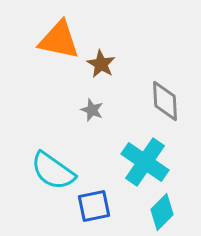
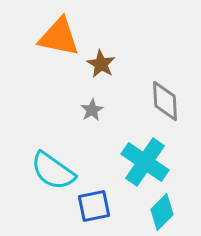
orange triangle: moved 3 px up
gray star: rotated 20 degrees clockwise
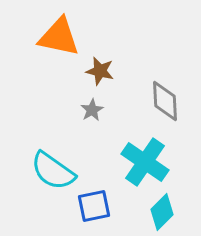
brown star: moved 1 px left, 7 px down; rotated 16 degrees counterclockwise
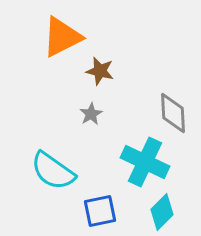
orange triangle: moved 3 px right; rotated 39 degrees counterclockwise
gray diamond: moved 8 px right, 12 px down
gray star: moved 1 px left, 4 px down
cyan cross: rotated 9 degrees counterclockwise
blue square: moved 6 px right, 5 px down
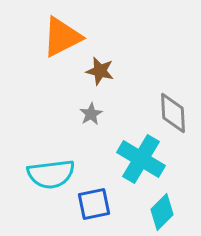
cyan cross: moved 4 px left, 3 px up; rotated 6 degrees clockwise
cyan semicircle: moved 2 px left, 3 px down; rotated 42 degrees counterclockwise
blue square: moved 6 px left, 7 px up
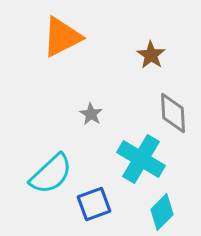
brown star: moved 51 px right, 16 px up; rotated 20 degrees clockwise
gray star: rotated 10 degrees counterclockwise
cyan semicircle: rotated 36 degrees counterclockwise
blue square: rotated 8 degrees counterclockwise
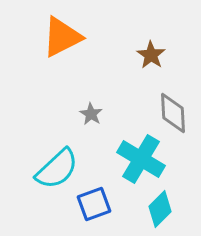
cyan semicircle: moved 6 px right, 5 px up
cyan diamond: moved 2 px left, 3 px up
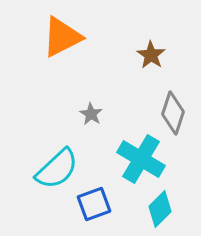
gray diamond: rotated 21 degrees clockwise
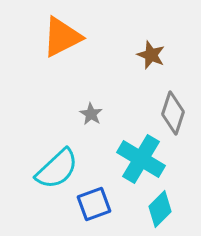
brown star: rotated 12 degrees counterclockwise
